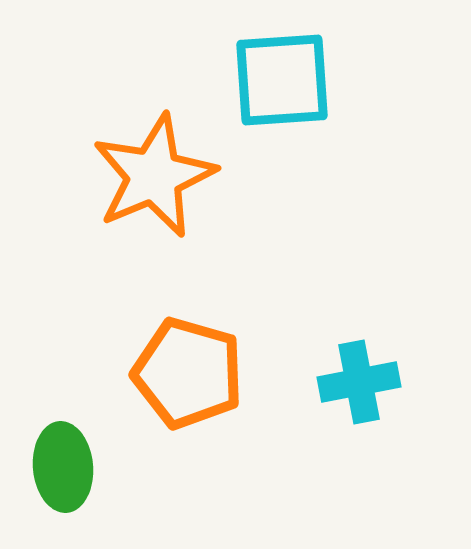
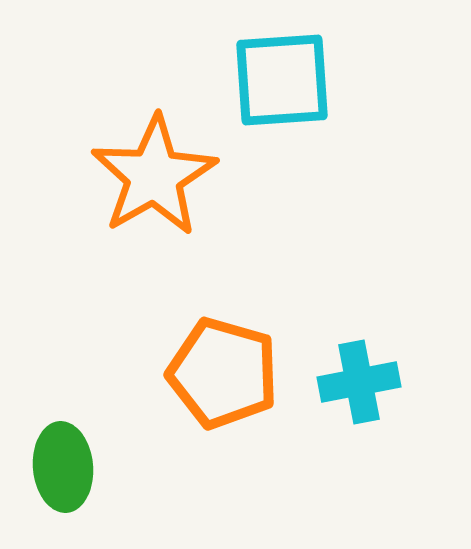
orange star: rotated 7 degrees counterclockwise
orange pentagon: moved 35 px right
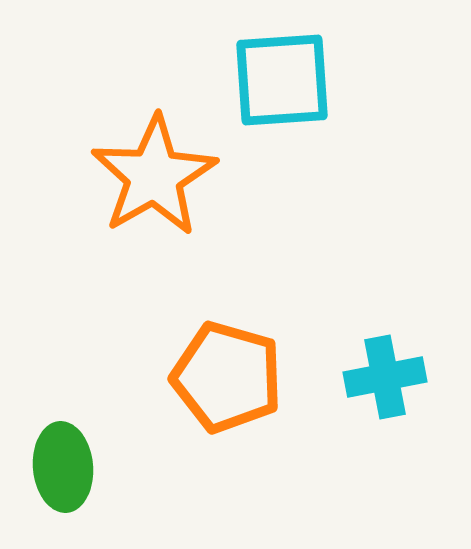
orange pentagon: moved 4 px right, 4 px down
cyan cross: moved 26 px right, 5 px up
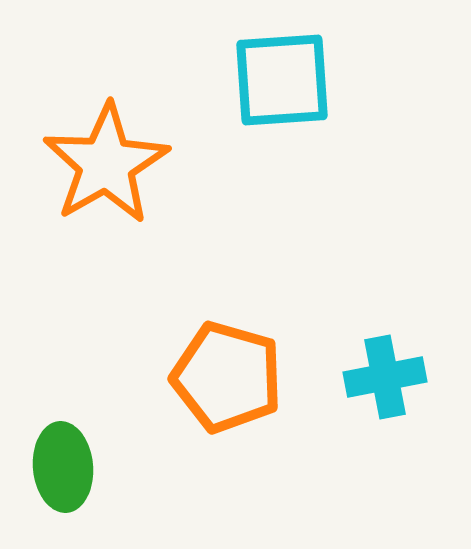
orange star: moved 48 px left, 12 px up
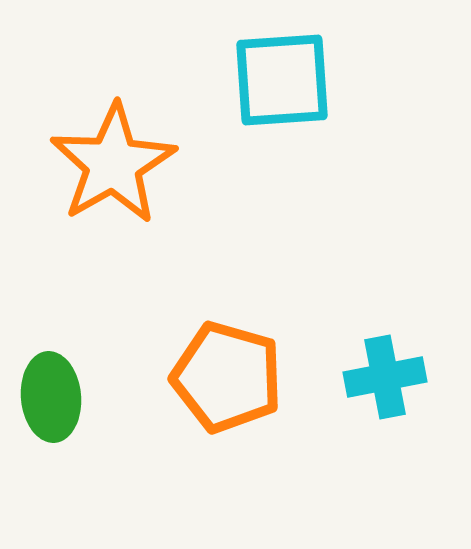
orange star: moved 7 px right
green ellipse: moved 12 px left, 70 px up
